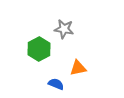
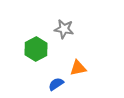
green hexagon: moved 3 px left
blue semicircle: rotated 56 degrees counterclockwise
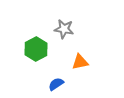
orange triangle: moved 2 px right, 6 px up
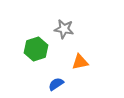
green hexagon: rotated 10 degrees clockwise
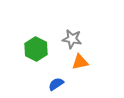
gray star: moved 8 px right, 10 px down
green hexagon: rotated 15 degrees counterclockwise
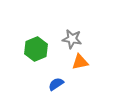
green hexagon: rotated 10 degrees clockwise
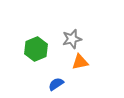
gray star: rotated 24 degrees counterclockwise
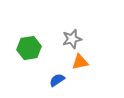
green hexagon: moved 7 px left, 1 px up; rotated 15 degrees clockwise
blue semicircle: moved 1 px right, 4 px up
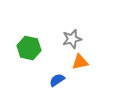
green hexagon: rotated 20 degrees clockwise
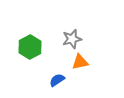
green hexagon: moved 1 px right, 1 px up; rotated 20 degrees clockwise
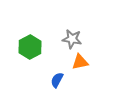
gray star: rotated 24 degrees clockwise
blue semicircle: rotated 28 degrees counterclockwise
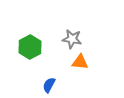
orange triangle: rotated 18 degrees clockwise
blue semicircle: moved 8 px left, 5 px down
